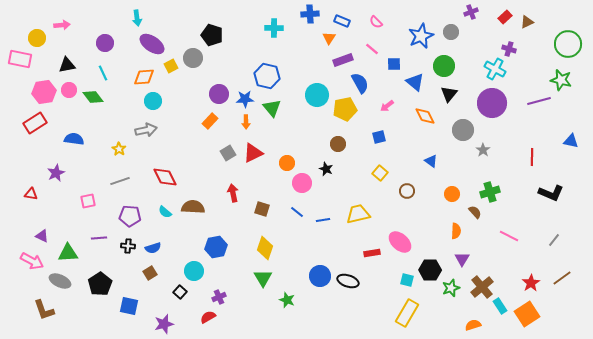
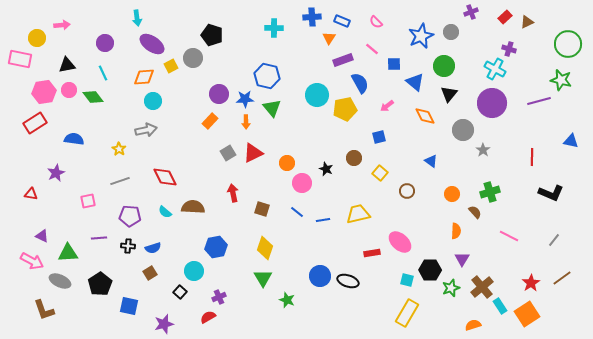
blue cross at (310, 14): moved 2 px right, 3 px down
brown circle at (338, 144): moved 16 px right, 14 px down
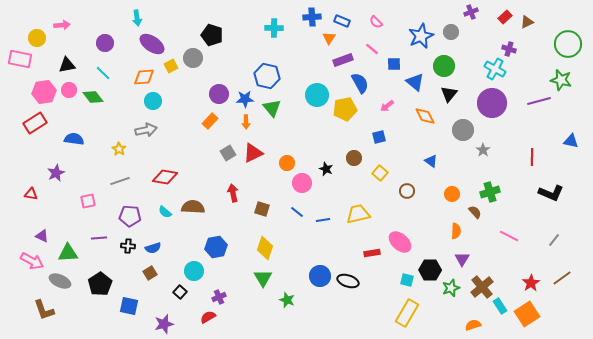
cyan line at (103, 73): rotated 21 degrees counterclockwise
red diamond at (165, 177): rotated 55 degrees counterclockwise
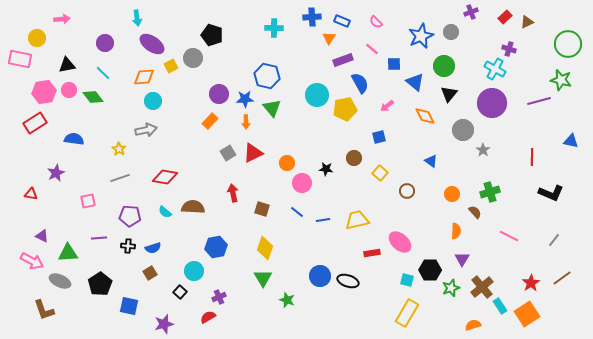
pink arrow at (62, 25): moved 6 px up
black star at (326, 169): rotated 16 degrees counterclockwise
gray line at (120, 181): moved 3 px up
yellow trapezoid at (358, 214): moved 1 px left, 6 px down
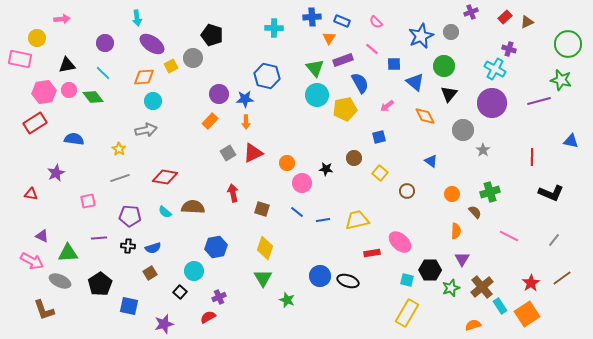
green triangle at (272, 108): moved 43 px right, 40 px up
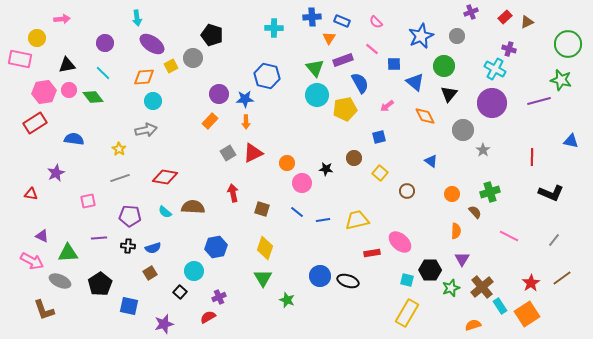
gray circle at (451, 32): moved 6 px right, 4 px down
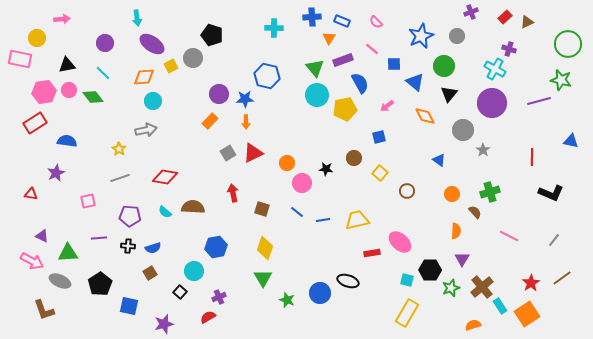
blue semicircle at (74, 139): moved 7 px left, 2 px down
blue triangle at (431, 161): moved 8 px right, 1 px up
blue circle at (320, 276): moved 17 px down
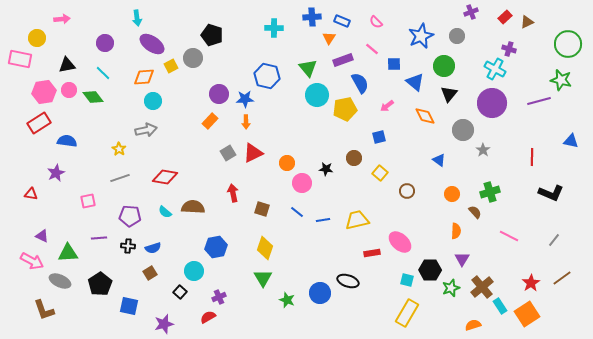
green triangle at (315, 68): moved 7 px left
red rectangle at (35, 123): moved 4 px right
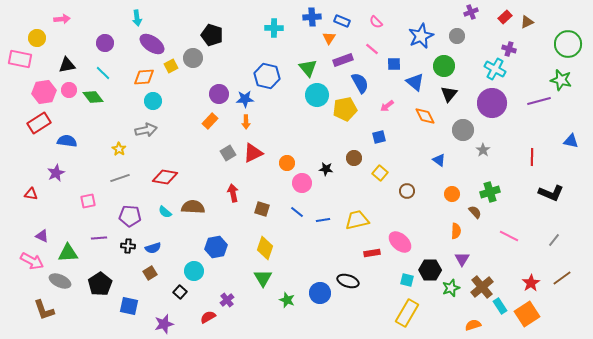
purple cross at (219, 297): moved 8 px right, 3 px down; rotated 16 degrees counterclockwise
